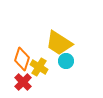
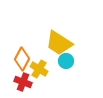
orange diamond: rotated 10 degrees clockwise
yellow cross: moved 2 px down
red cross: rotated 24 degrees counterclockwise
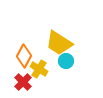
orange diamond: moved 2 px right, 3 px up
red cross: rotated 24 degrees clockwise
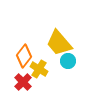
yellow trapezoid: rotated 16 degrees clockwise
orange diamond: rotated 10 degrees clockwise
cyan circle: moved 2 px right
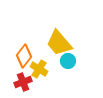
red cross: rotated 24 degrees clockwise
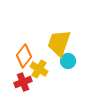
yellow trapezoid: rotated 60 degrees clockwise
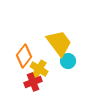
yellow trapezoid: rotated 124 degrees clockwise
red cross: moved 10 px right
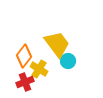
yellow trapezoid: moved 2 px left, 1 px down
red cross: moved 8 px left
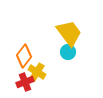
yellow trapezoid: moved 12 px right, 11 px up
cyan circle: moved 9 px up
yellow cross: moved 2 px left, 3 px down
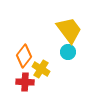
yellow trapezoid: moved 3 px up
yellow cross: moved 4 px right, 3 px up
red cross: rotated 24 degrees clockwise
